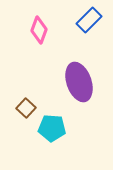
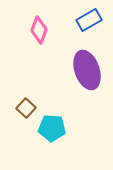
blue rectangle: rotated 15 degrees clockwise
purple ellipse: moved 8 px right, 12 px up
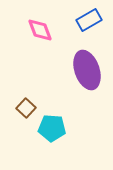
pink diamond: moved 1 px right; rotated 40 degrees counterclockwise
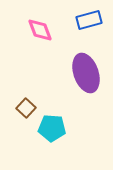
blue rectangle: rotated 15 degrees clockwise
purple ellipse: moved 1 px left, 3 px down
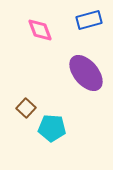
purple ellipse: rotated 21 degrees counterclockwise
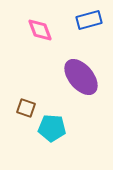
purple ellipse: moved 5 px left, 4 px down
brown square: rotated 24 degrees counterclockwise
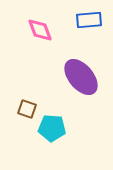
blue rectangle: rotated 10 degrees clockwise
brown square: moved 1 px right, 1 px down
